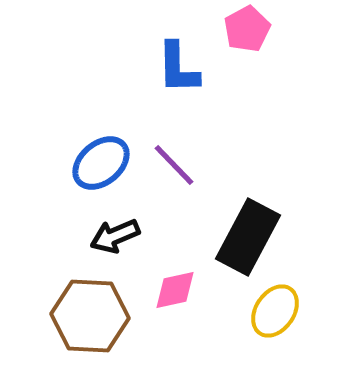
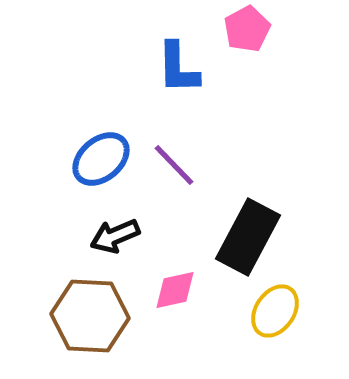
blue ellipse: moved 4 px up
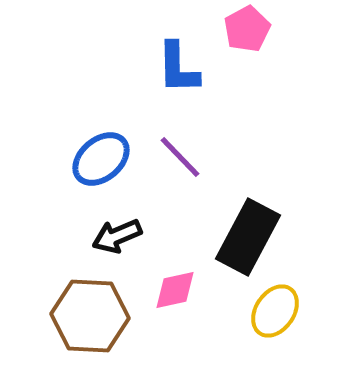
purple line: moved 6 px right, 8 px up
black arrow: moved 2 px right
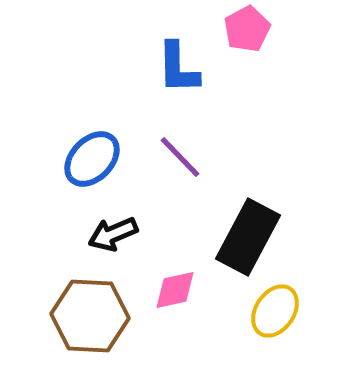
blue ellipse: moved 9 px left; rotated 6 degrees counterclockwise
black arrow: moved 4 px left, 2 px up
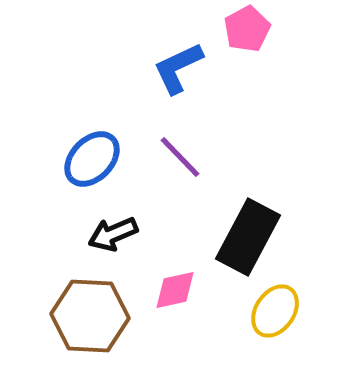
blue L-shape: rotated 66 degrees clockwise
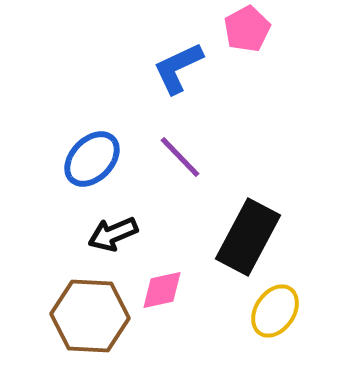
pink diamond: moved 13 px left
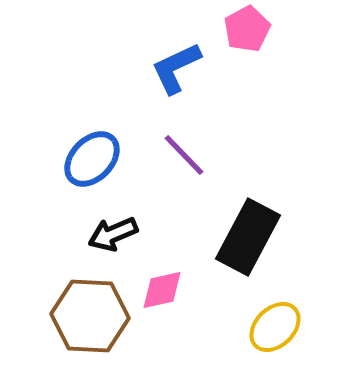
blue L-shape: moved 2 px left
purple line: moved 4 px right, 2 px up
yellow ellipse: moved 16 px down; rotated 12 degrees clockwise
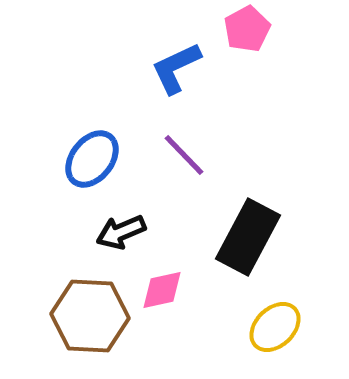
blue ellipse: rotated 6 degrees counterclockwise
black arrow: moved 8 px right, 2 px up
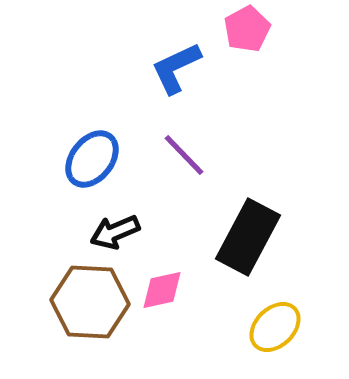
black arrow: moved 6 px left
brown hexagon: moved 14 px up
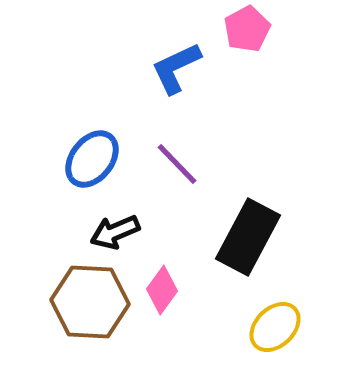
purple line: moved 7 px left, 9 px down
pink diamond: rotated 42 degrees counterclockwise
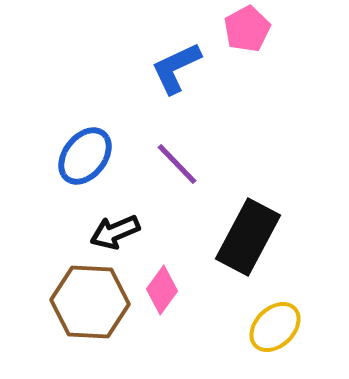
blue ellipse: moved 7 px left, 3 px up
